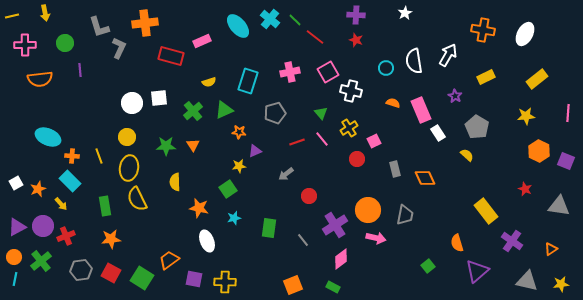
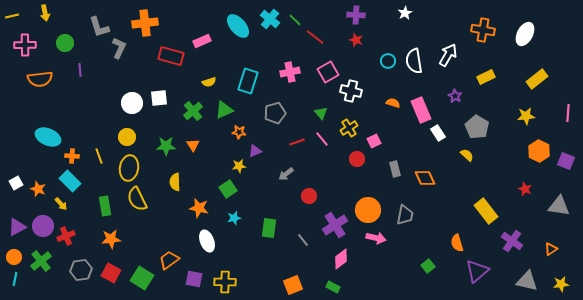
cyan circle at (386, 68): moved 2 px right, 7 px up
orange star at (38, 189): rotated 28 degrees counterclockwise
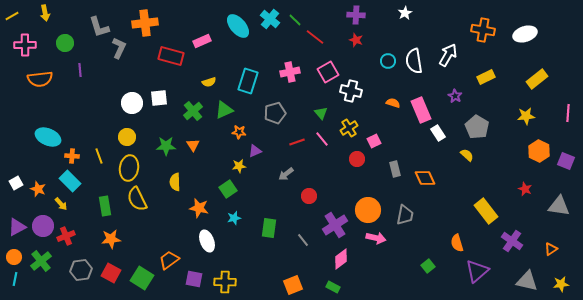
yellow line at (12, 16): rotated 16 degrees counterclockwise
white ellipse at (525, 34): rotated 45 degrees clockwise
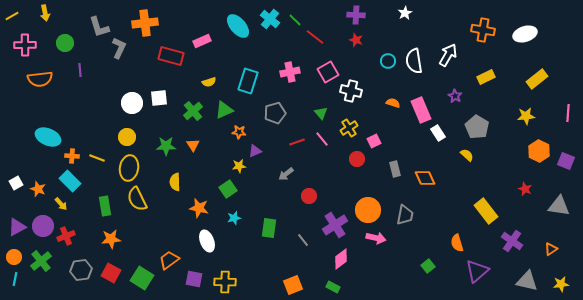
yellow line at (99, 156): moved 2 px left, 2 px down; rotated 49 degrees counterclockwise
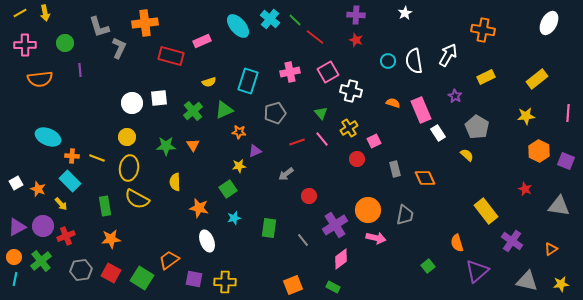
yellow line at (12, 16): moved 8 px right, 3 px up
white ellipse at (525, 34): moved 24 px right, 11 px up; rotated 45 degrees counterclockwise
yellow semicircle at (137, 199): rotated 35 degrees counterclockwise
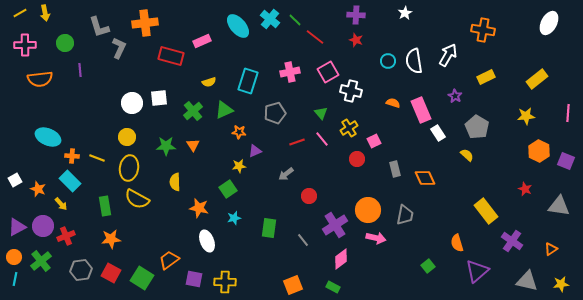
white square at (16, 183): moved 1 px left, 3 px up
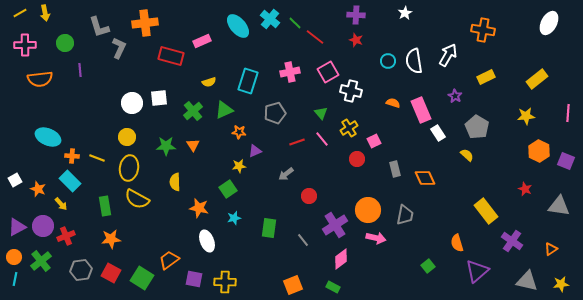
green line at (295, 20): moved 3 px down
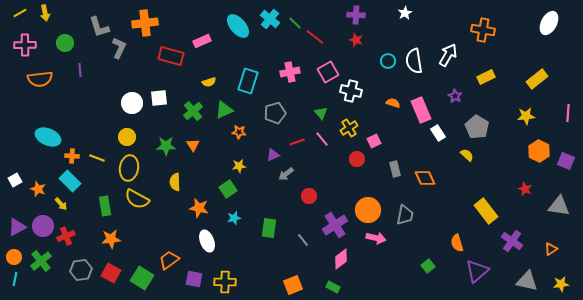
purple triangle at (255, 151): moved 18 px right, 4 px down
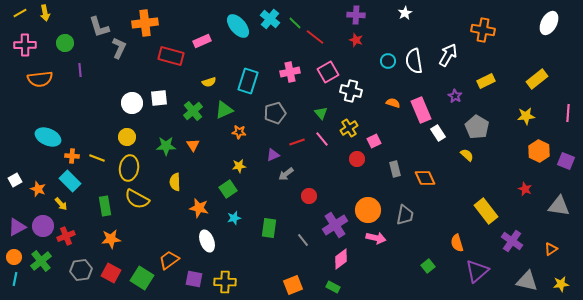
yellow rectangle at (486, 77): moved 4 px down
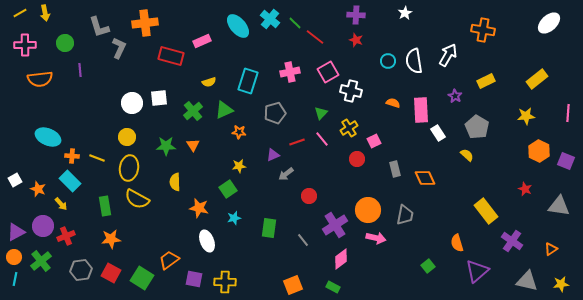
white ellipse at (549, 23): rotated 20 degrees clockwise
pink rectangle at (421, 110): rotated 20 degrees clockwise
green triangle at (321, 113): rotated 24 degrees clockwise
purple triangle at (17, 227): moved 1 px left, 5 px down
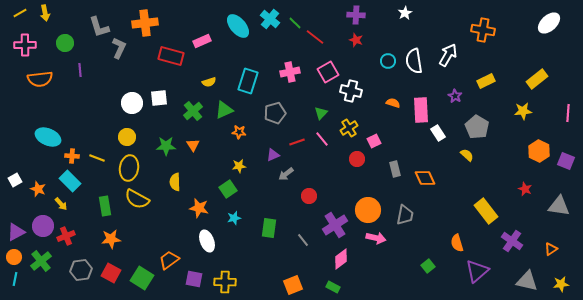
yellow star at (526, 116): moved 3 px left, 5 px up
